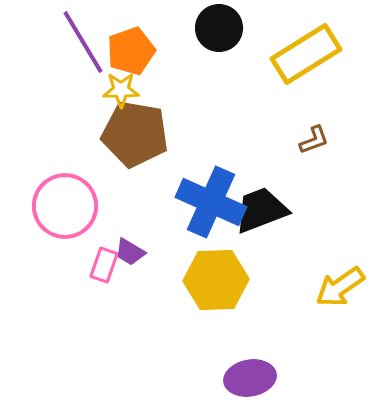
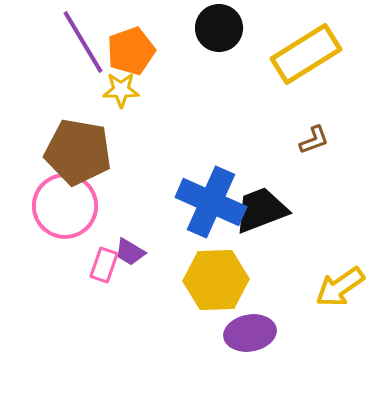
brown pentagon: moved 57 px left, 18 px down
purple ellipse: moved 45 px up
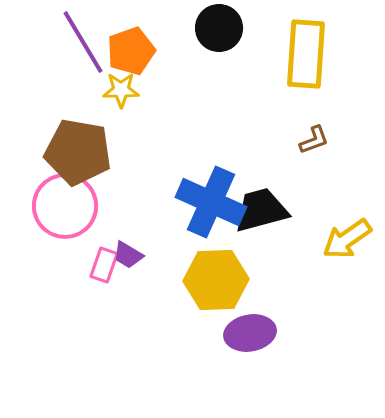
yellow rectangle: rotated 54 degrees counterclockwise
black trapezoid: rotated 6 degrees clockwise
purple trapezoid: moved 2 px left, 3 px down
yellow arrow: moved 7 px right, 48 px up
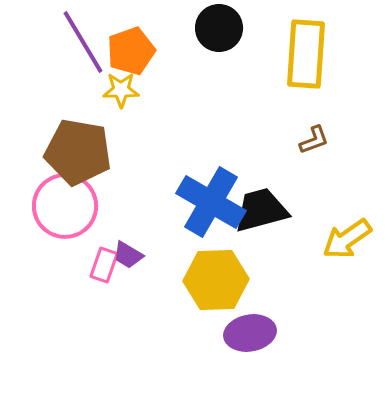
blue cross: rotated 6 degrees clockwise
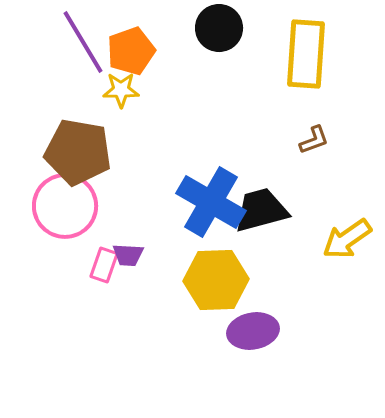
purple trapezoid: rotated 28 degrees counterclockwise
purple ellipse: moved 3 px right, 2 px up
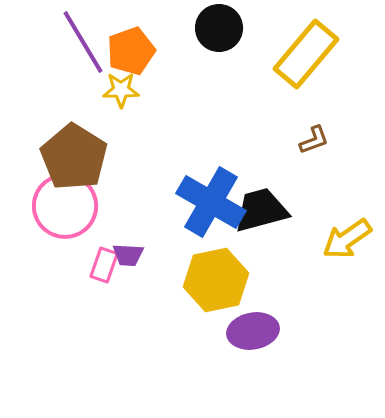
yellow rectangle: rotated 36 degrees clockwise
brown pentagon: moved 4 px left, 5 px down; rotated 22 degrees clockwise
yellow hexagon: rotated 10 degrees counterclockwise
